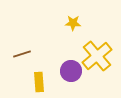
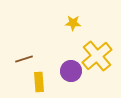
brown line: moved 2 px right, 5 px down
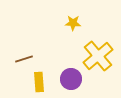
yellow cross: moved 1 px right
purple circle: moved 8 px down
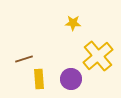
yellow rectangle: moved 3 px up
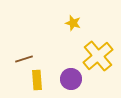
yellow star: rotated 14 degrees clockwise
yellow rectangle: moved 2 px left, 1 px down
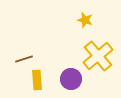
yellow star: moved 12 px right, 3 px up
